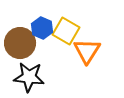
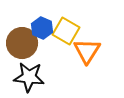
brown circle: moved 2 px right
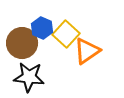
yellow square: moved 3 px down; rotated 12 degrees clockwise
orange triangle: rotated 24 degrees clockwise
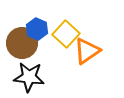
blue hexagon: moved 5 px left, 1 px down
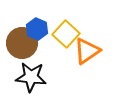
black star: moved 2 px right
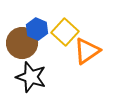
yellow square: moved 1 px left, 2 px up
black star: rotated 12 degrees clockwise
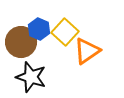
blue hexagon: moved 2 px right
brown circle: moved 1 px left, 1 px up
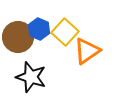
brown circle: moved 3 px left, 5 px up
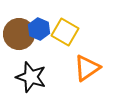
yellow square: rotated 12 degrees counterclockwise
brown circle: moved 1 px right, 3 px up
orange triangle: moved 17 px down
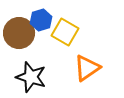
blue hexagon: moved 2 px right, 9 px up; rotated 20 degrees clockwise
brown circle: moved 1 px up
